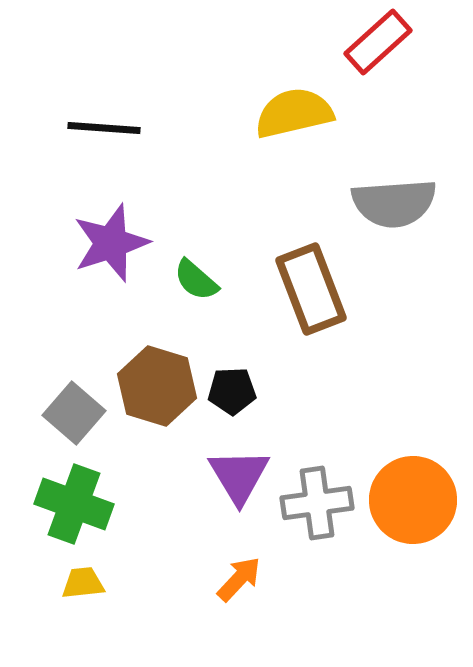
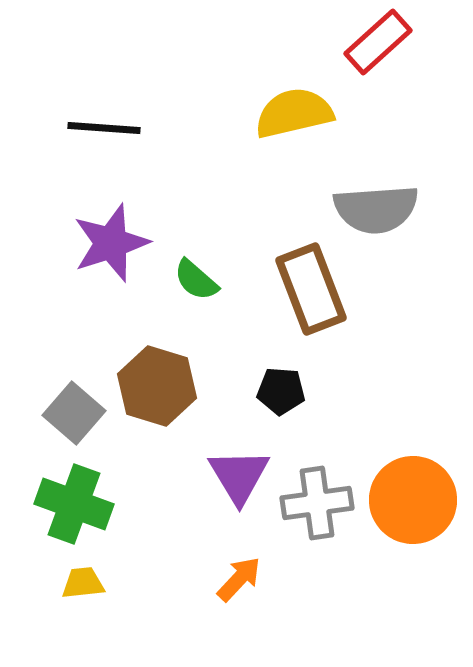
gray semicircle: moved 18 px left, 6 px down
black pentagon: moved 49 px right; rotated 6 degrees clockwise
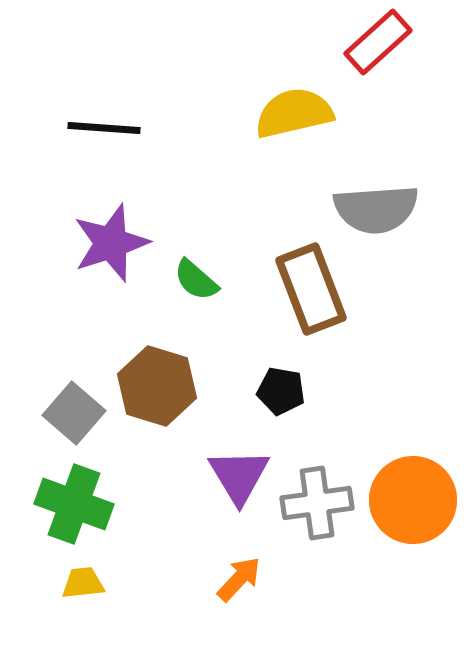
black pentagon: rotated 6 degrees clockwise
